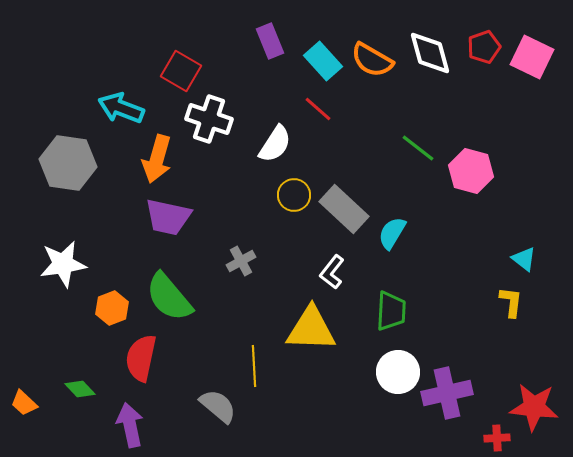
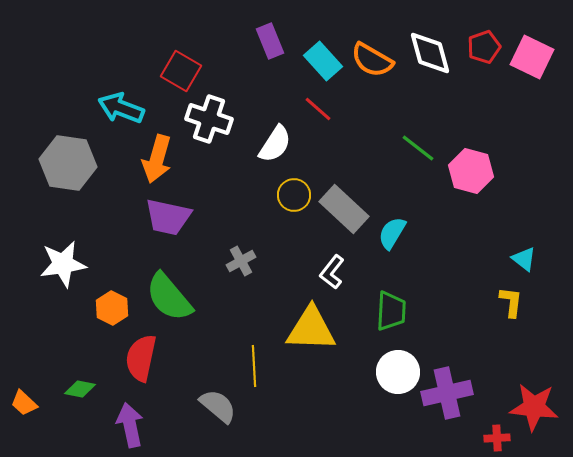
orange hexagon: rotated 12 degrees counterclockwise
green diamond: rotated 36 degrees counterclockwise
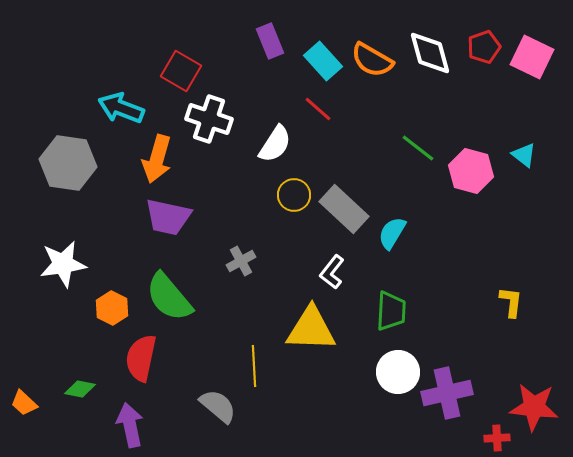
cyan triangle: moved 104 px up
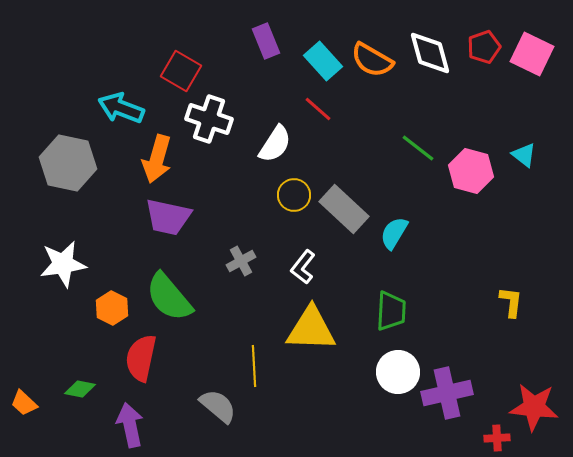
purple rectangle: moved 4 px left
pink square: moved 3 px up
gray hexagon: rotated 4 degrees clockwise
cyan semicircle: moved 2 px right
white L-shape: moved 29 px left, 5 px up
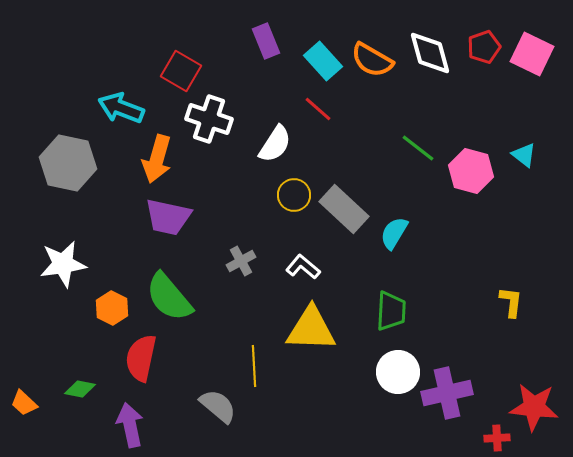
white L-shape: rotated 92 degrees clockwise
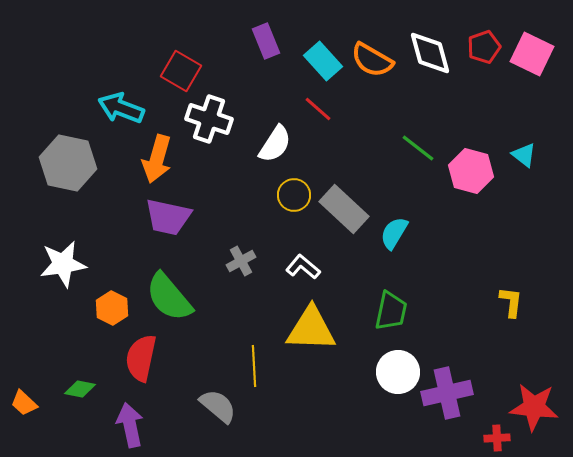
green trapezoid: rotated 9 degrees clockwise
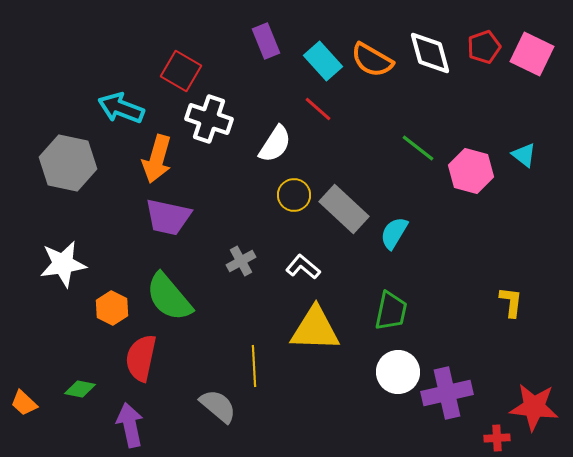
yellow triangle: moved 4 px right
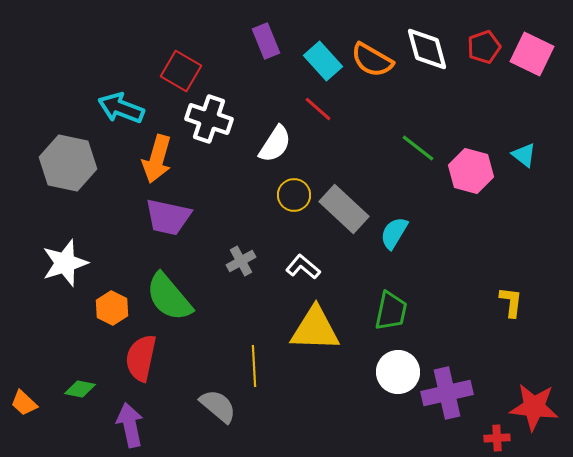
white diamond: moved 3 px left, 4 px up
white star: moved 2 px right, 1 px up; rotated 9 degrees counterclockwise
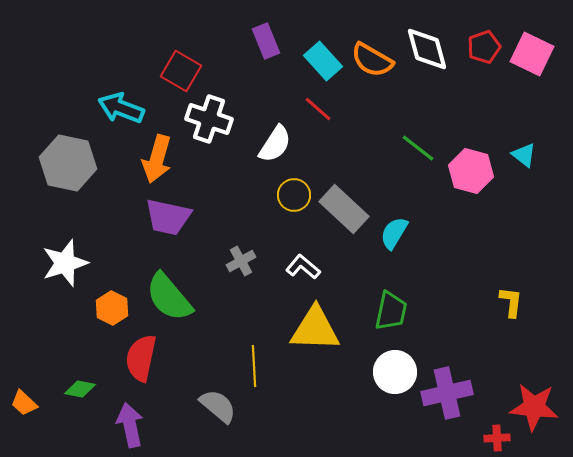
white circle: moved 3 px left
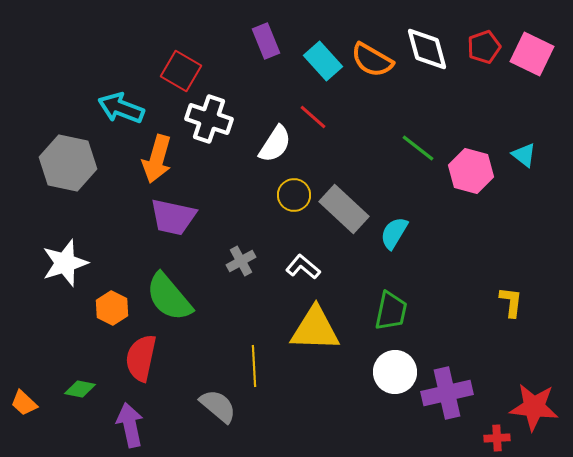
red line: moved 5 px left, 8 px down
purple trapezoid: moved 5 px right
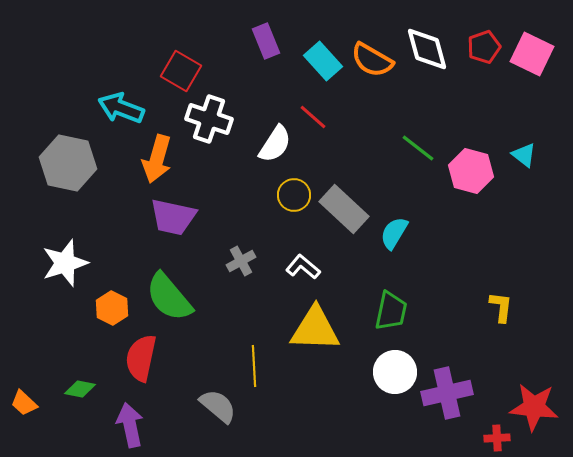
yellow L-shape: moved 10 px left, 5 px down
